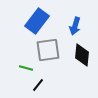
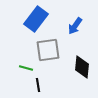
blue rectangle: moved 1 px left, 2 px up
blue arrow: rotated 18 degrees clockwise
black diamond: moved 12 px down
black line: rotated 48 degrees counterclockwise
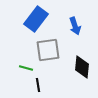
blue arrow: rotated 54 degrees counterclockwise
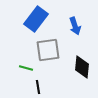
black line: moved 2 px down
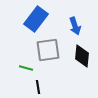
black diamond: moved 11 px up
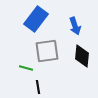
gray square: moved 1 px left, 1 px down
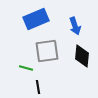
blue rectangle: rotated 30 degrees clockwise
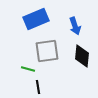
green line: moved 2 px right, 1 px down
